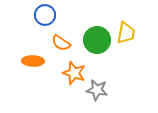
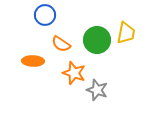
orange semicircle: moved 1 px down
gray star: rotated 10 degrees clockwise
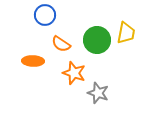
gray star: moved 1 px right, 3 px down
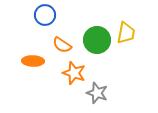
orange semicircle: moved 1 px right, 1 px down
gray star: moved 1 px left
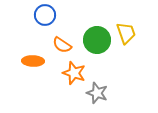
yellow trapezoid: rotated 30 degrees counterclockwise
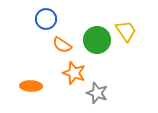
blue circle: moved 1 px right, 4 px down
yellow trapezoid: moved 2 px up; rotated 15 degrees counterclockwise
orange ellipse: moved 2 px left, 25 px down
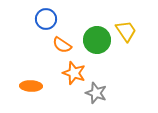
gray star: moved 1 px left
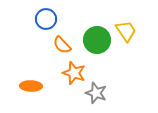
orange semicircle: rotated 12 degrees clockwise
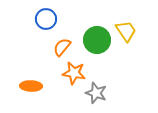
orange semicircle: moved 2 px down; rotated 84 degrees clockwise
orange star: rotated 10 degrees counterclockwise
